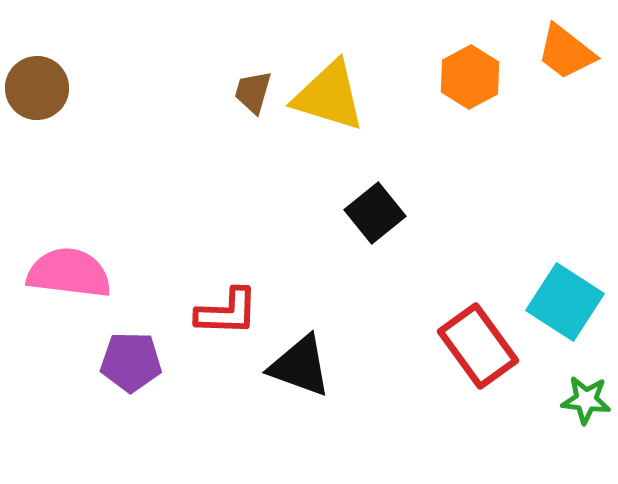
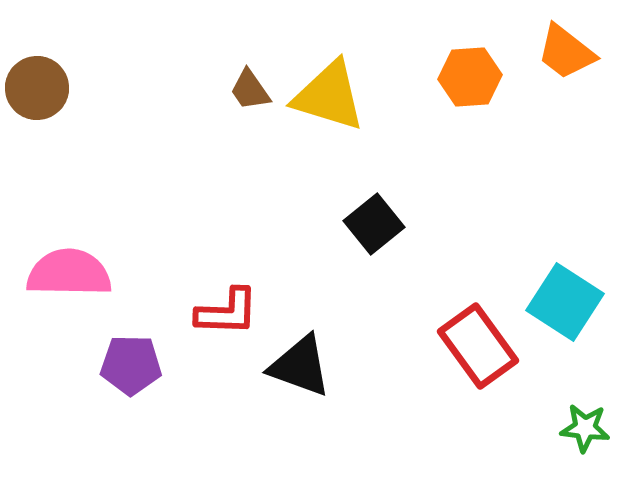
orange hexagon: rotated 24 degrees clockwise
brown trapezoid: moved 3 px left, 2 px up; rotated 51 degrees counterclockwise
black square: moved 1 px left, 11 px down
pink semicircle: rotated 6 degrees counterclockwise
purple pentagon: moved 3 px down
green star: moved 1 px left, 28 px down
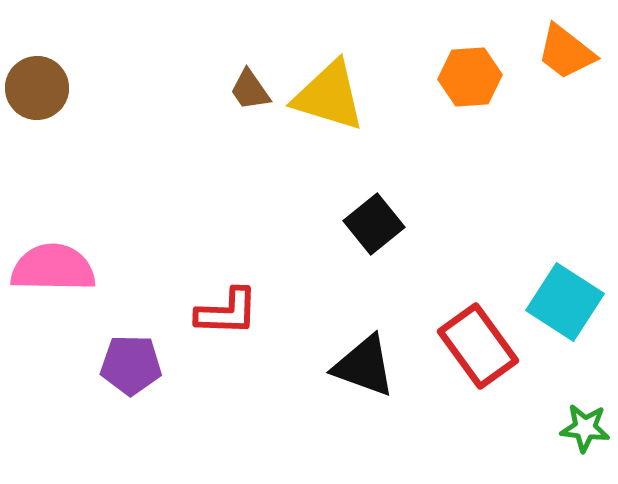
pink semicircle: moved 16 px left, 5 px up
black triangle: moved 64 px right
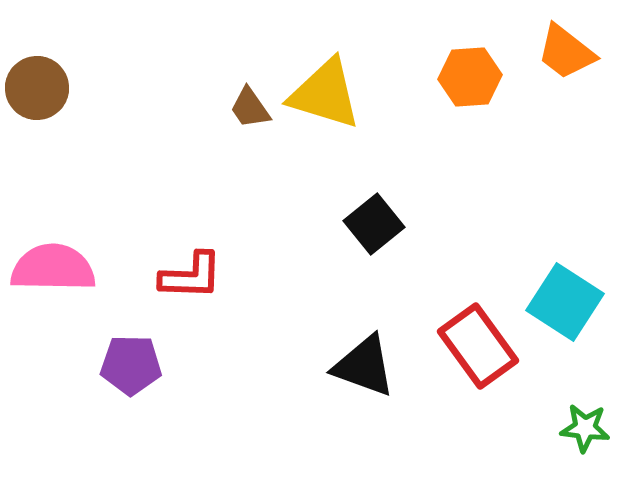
brown trapezoid: moved 18 px down
yellow triangle: moved 4 px left, 2 px up
red L-shape: moved 36 px left, 36 px up
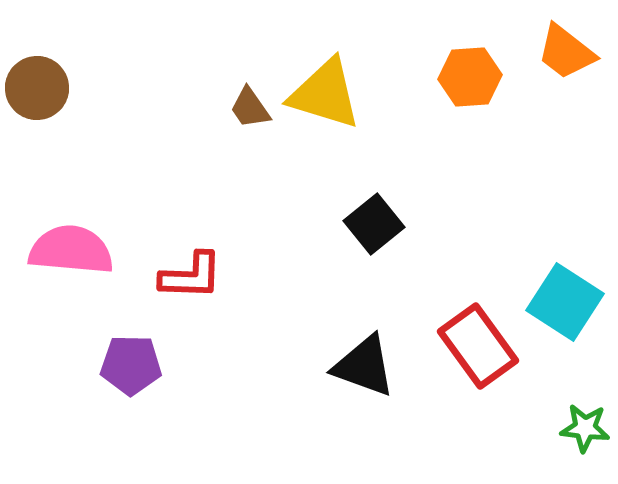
pink semicircle: moved 18 px right, 18 px up; rotated 4 degrees clockwise
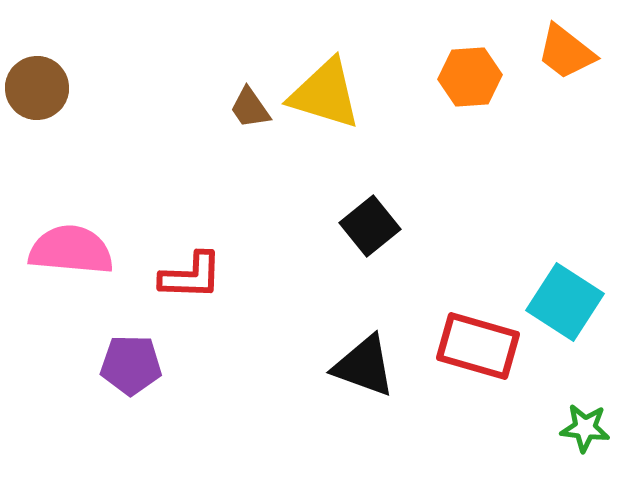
black square: moved 4 px left, 2 px down
red rectangle: rotated 38 degrees counterclockwise
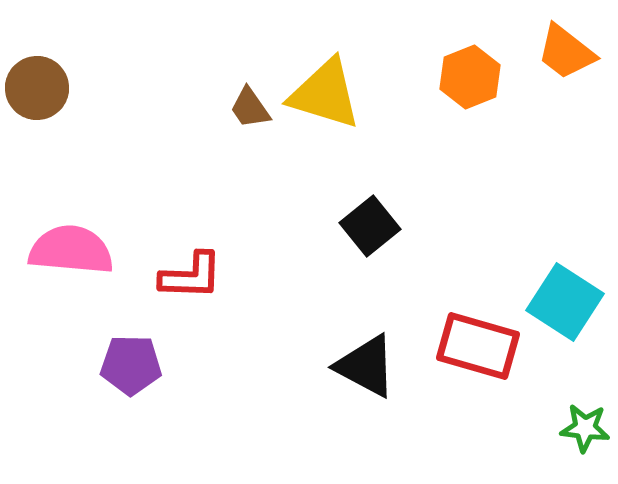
orange hexagon: rotated 18 degrees counterclockwise
black triangle: moved 2 px right; rotated 8 degrees clockwise
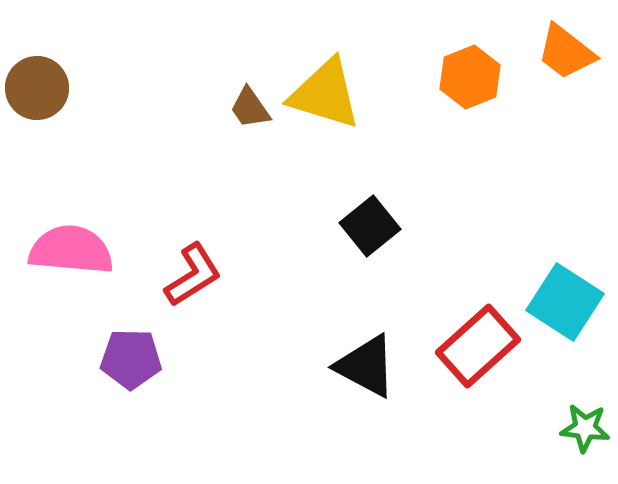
red L-shape: moved 2 px right, 1 px up; rotated 34 degrees counterclockwise
red rectangle: rotated 58 degrees counterclockwise
purple pentagon: moved 6 px up
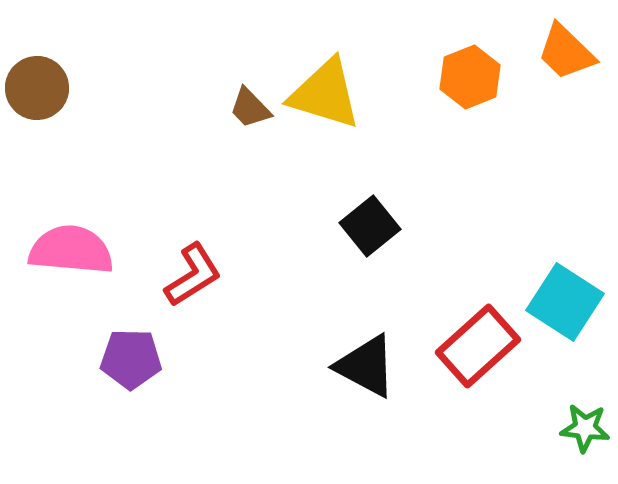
orange trapezoid: rotated 6 degrees clockwise
brown trapezoid: rotated 9 degrees counterclockwise
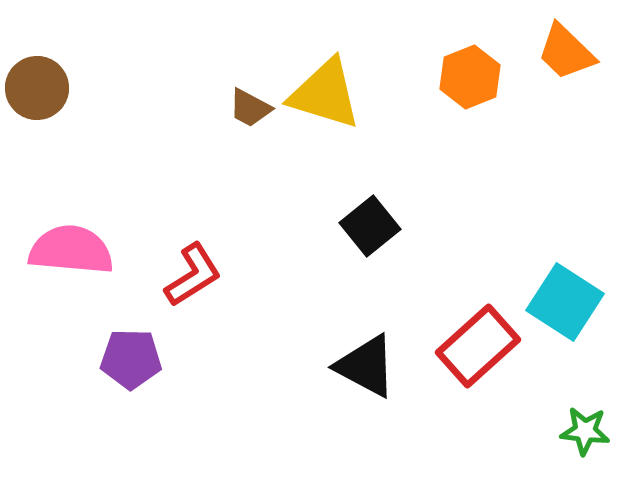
brown trapezoid: rotated 18 degrees counterclockwise
green star: moved 3 px down
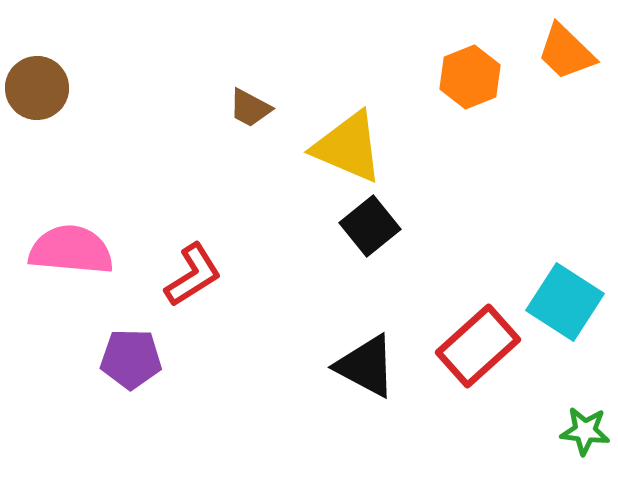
yellow triangle: moved 23 px right, 53 px down; rotated 6 degrees clockwise
